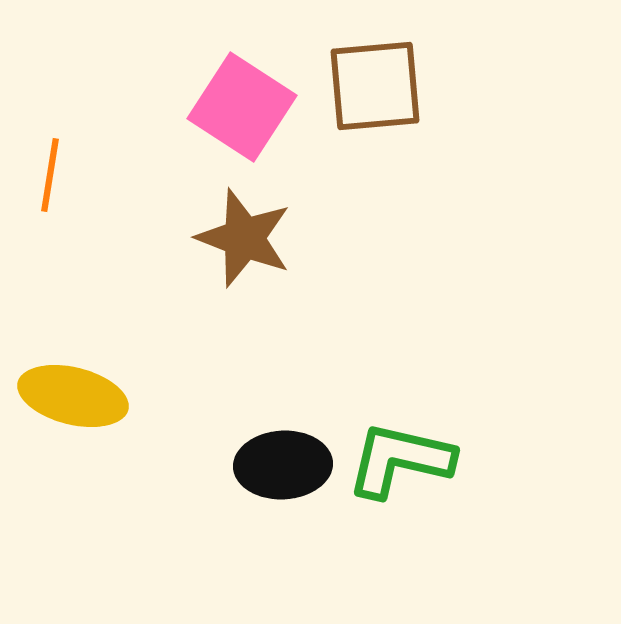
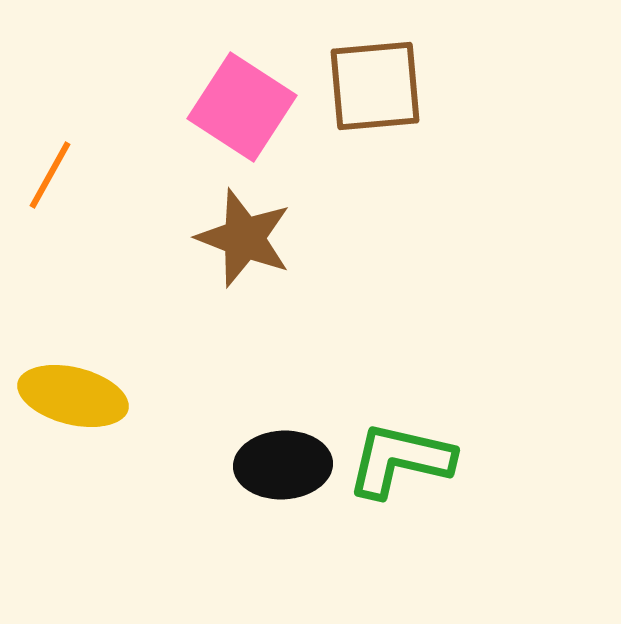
orange line: rotated 20 degrees clockwise
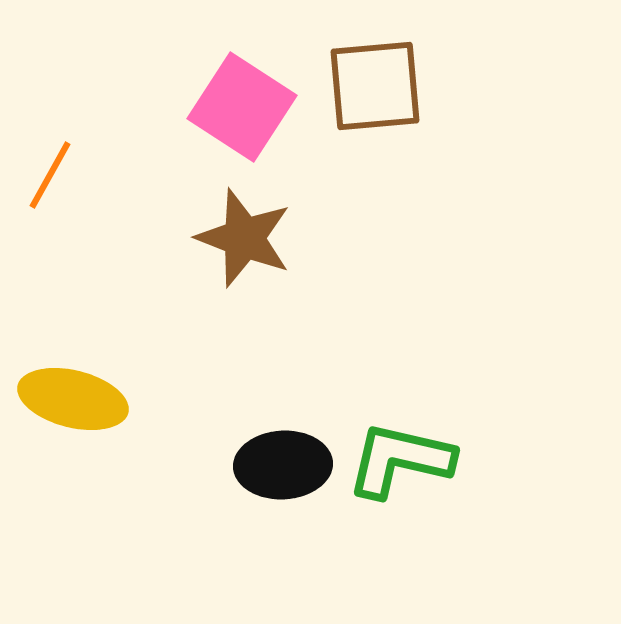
yellow ellipse: moved 3 px down
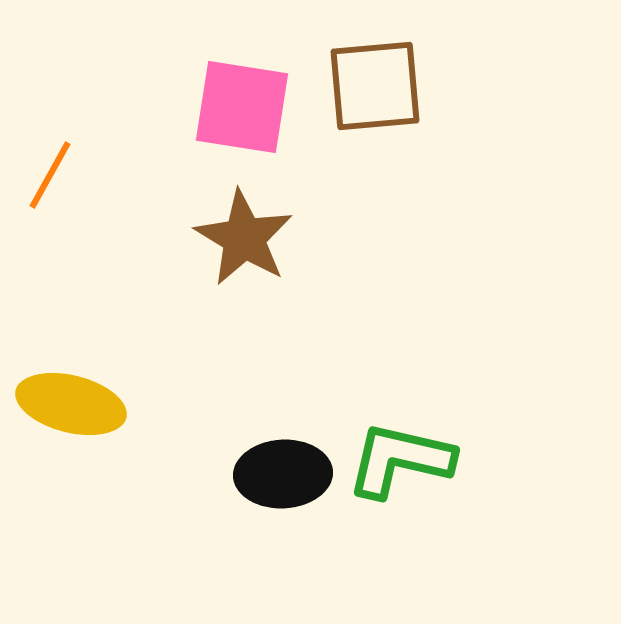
pink square: rotated 24 degrees counterclockwise
brown star: rotated 10 degrees clockwise
yellow ellipse: moved 2 px left, 5 px down
black ellipse: moved 9 px down
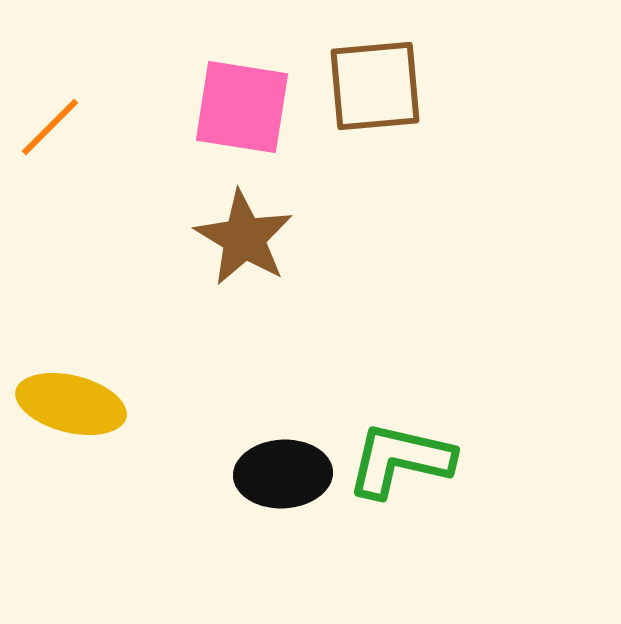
orange line: moved 48 px up; rotated 16 degrees clockwise
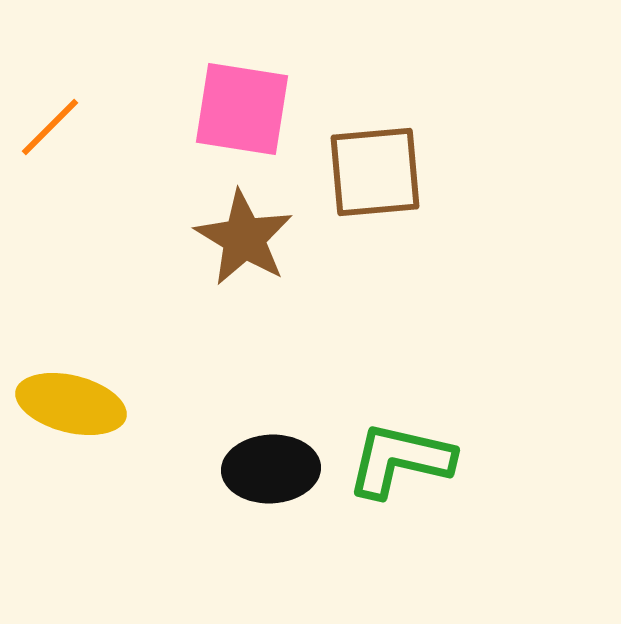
brown square: moved 86 px down
pink square: moved 2 px down
black ellipse: moved 12 px left, 5 px up
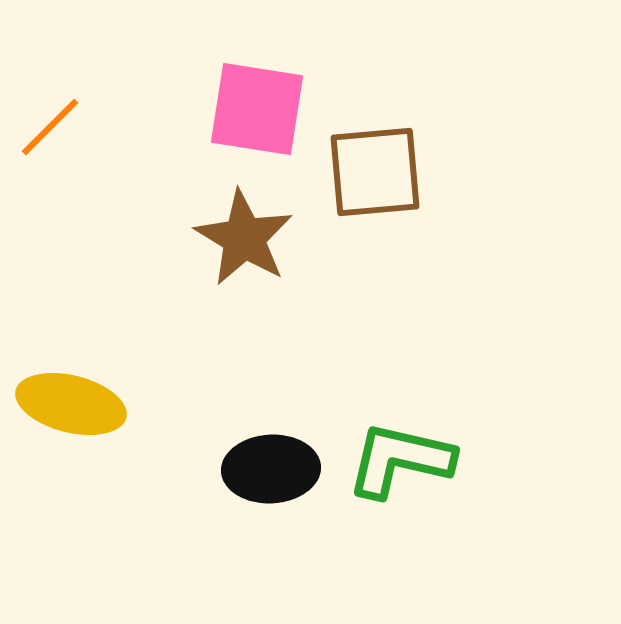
pink square: moved 15 px right
